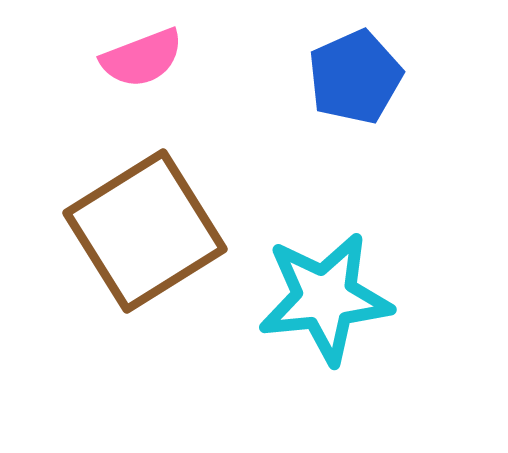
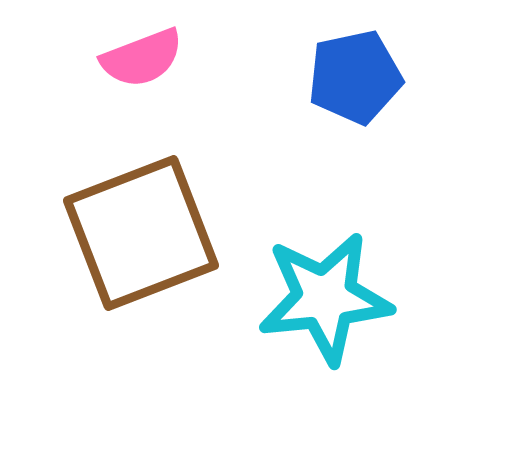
blue pentagon: rotated 12 degrees clockwise
brown square: moved 4 px left, 2 px down; rotated 11 degrees clockwise
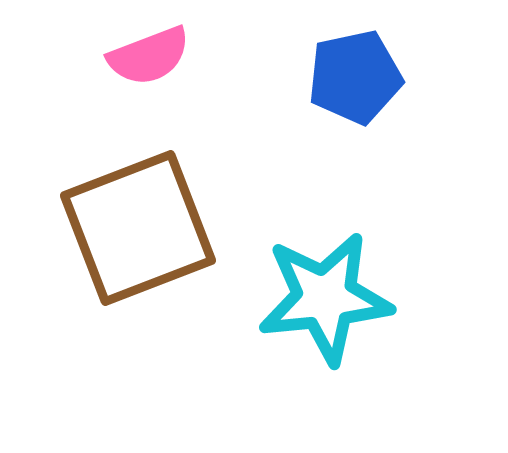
pink semicircle: moved 7 px right, 2 px up
brown square: moved 3 px left, 5 px up
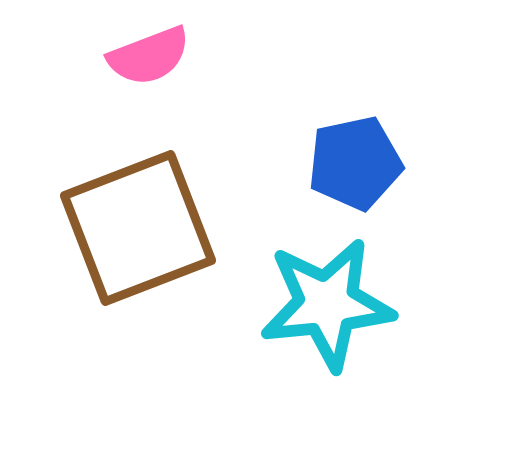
blue pentagon: moved 86 px down
cyan star: moved 2 px right, 6 px down
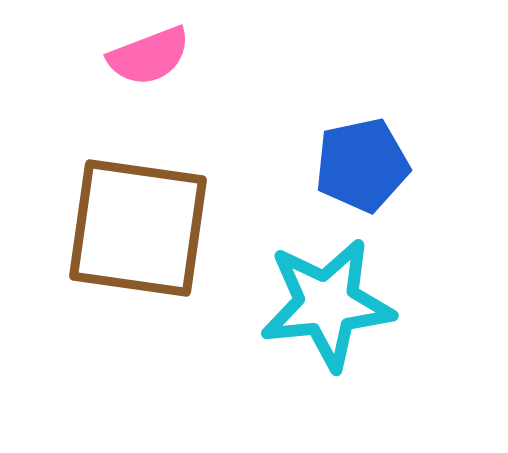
blue pentagon: moved 7 px right, 2 px down
brown square: rotated 29 degrees clockwise
